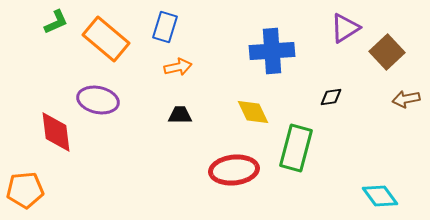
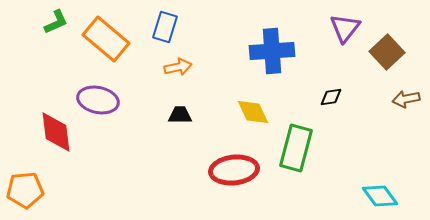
purple triangle: rotated 20 degrees counterclockwise
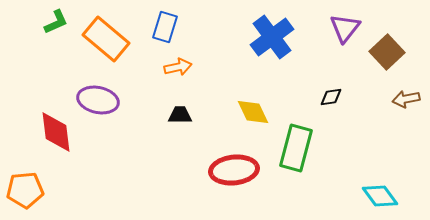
blue cross: moved 14 px up; rotated 33 degrees counterclockwise
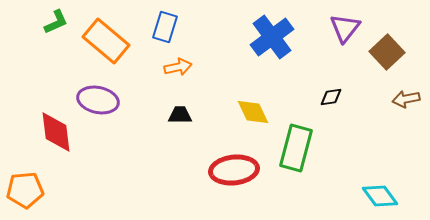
orange rectangle: moved 2 px down
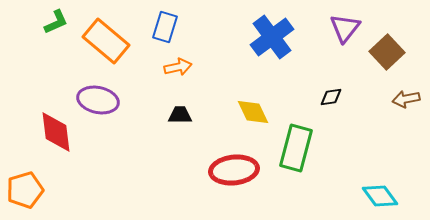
orange pentagon: rotated 12 degrees counterclockwise
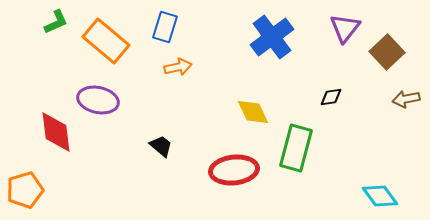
black trapezoid: moved 19 px left, 31 px down; rotated 40 degrees clockwise
